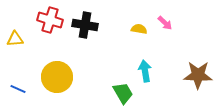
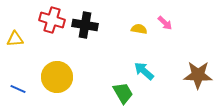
red cross: moved 2 px right
cyan arrow: moved 1 px left; rotated 40 degrees counterclockwise
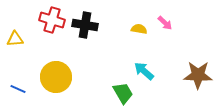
yellow circle: moved 1 px left
